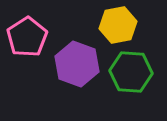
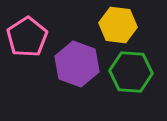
yellow hexagon: rotated 18 degrees clockwise
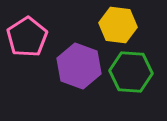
purple hexagon: moved 2 px right, 2 px down
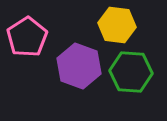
yellow hexagon: moved 1 px left
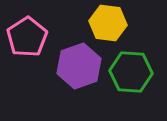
yellow hexagon: moved 9 px left, 2 px up
purple hexagon: rotated 21 degrees clockwise
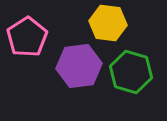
purple hexagon: rotated 12 degrees clockwise
green hexagon: rotated 12 degrees clockwise
